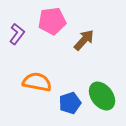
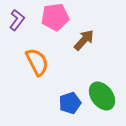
pink pentagon: moved 3 px right, 4 px up
purple L-shape: moved 14 px up
orange semicircle: moved 20 px up; rotated 52 degrees clockwise
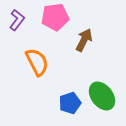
brown arrow: rotated 15 degrees counterclockwise
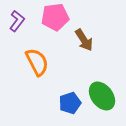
purple L-shape: moved 1 px down
brown arrow: rotated 120 degrees clockwise
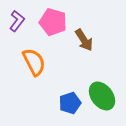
pink pentagon: moved 2 px left, 5 px down; rotated 24 degrees clockwise
orange semicircle: moved 3 px left
